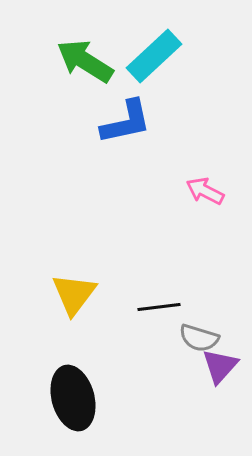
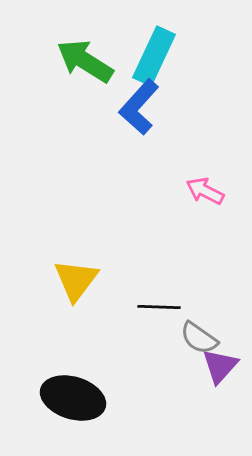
cyan rectangle: rotated 22 degrees counterclockwise
blue L-shape: moved 13 px right, 15 px up; rotated 144 degrees clockwise
yellow triangle: moved 2 px right, 14 px up
black line: rotated 9 degrees clockwise
gray semicircle: rotated 18 degrees clockwise
black ellipse: rotated 58 degrees counterclockwise
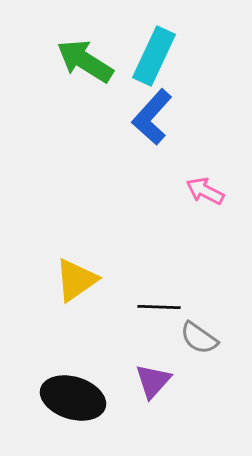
blue L-shape: moved 13 px right, 10 px down
yellow triangle: rotated 18 degrees clockwise
purple triangle: moved 67 px left, 15 px down
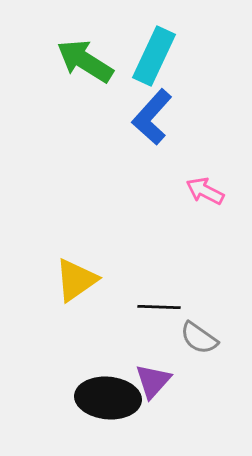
black ellipse: moved 35 px right; rotated 12 degrees counterclockwise
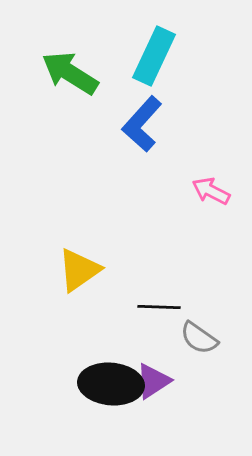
green arrow: moved 15 px left, 12 px down
blue L-shape: moved 10 px left, 7 px down
pink arrow: moved 6 px right
yellow triangle: moved 3 px right, 10 px up
purple triangle: rotated 15 degrees clockwise
black ellipse: moved 3 px right, 14 px up
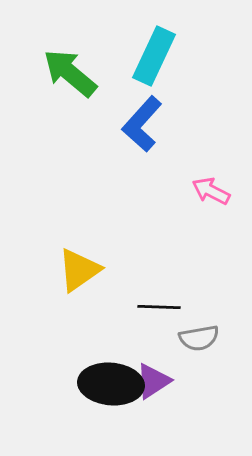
green arrow: rotated 8 degrees clockwise
gray semicircle: rotated 45 degrees counterclockwise
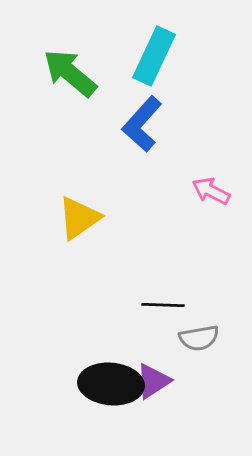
yellow triangle: moved 52 px up
black line: moved 4 px right, 2 px up
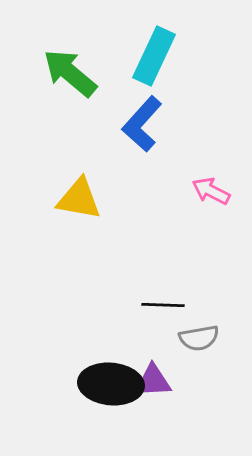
yellow triangle: moved 19 px up; rotated 45 degrees clockwise
purple triangle: rotated 30 degrees clockwise
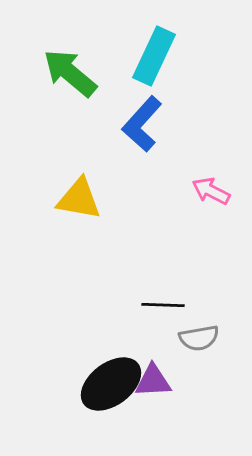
black ellipse: rotated 42 degrees counterclockwise
